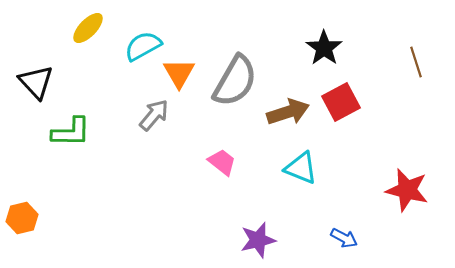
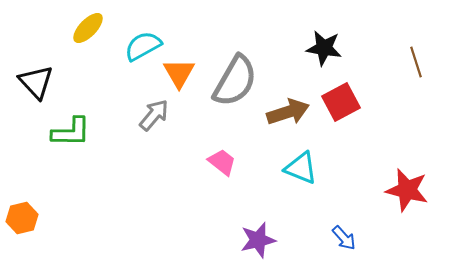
black star: rotated 27 degrees counterclockwise
blue arrow: rotated 20 degrees clockwise
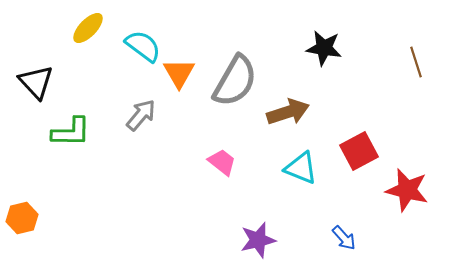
cyan semicircle: rotated 66 degrees clockwise
red square: moved 18 px right, 49 px down
gray arrow: moved 13 px left
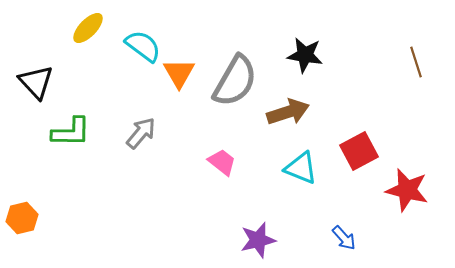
black star: moved 19 px left, 7 px down
gray arrow: moved 18 px down
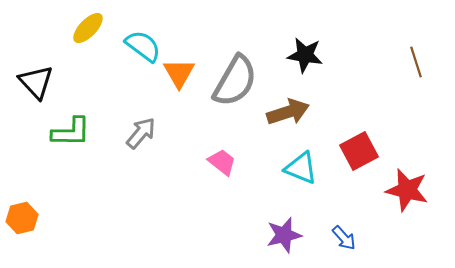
purple star: moved 26 px right, 5 px up
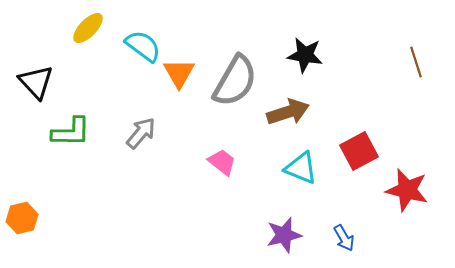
blue arrow: rotated 12 degrees clockwise
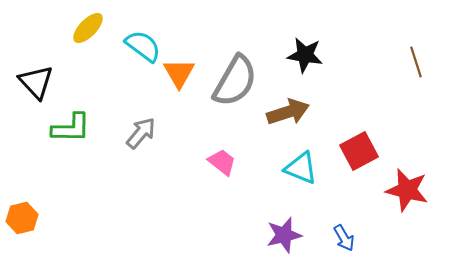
green L-shape: moved 4 px up
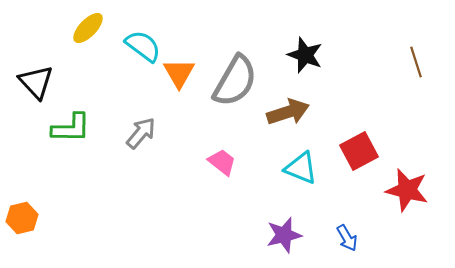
black star: rotated 12 degrees clockwise
blue arrow: moved 3 px right
